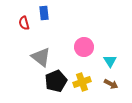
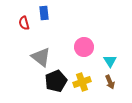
brown arrow: moved 1 px left, 2 px up; rotated 40 degrees clockwise
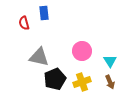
pink circle: moved 2 px left, 4 px down
gray triangle: moved 2 px left; rotated 25 degrees counterclockwise
black pentagon: moved 1 px left, 2 px up
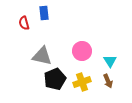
gray triangle: moved 3 px right, 1 px up
brown arrow: moved 2 px left, 1 px up
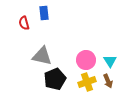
pink circle: moved 4 px right, 9 px down
yellow cross: moved 5 px right
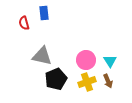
black pentagon: moved 1 px right
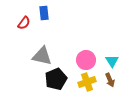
red semicircle: rotated 128 degrees counterclockwise
cyan triangle: moved 2 px right
brown arrow: moved 2 px right, 1 px up
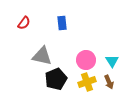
blue rectangle: moved 18 px right, 10 px down
brown arrow: moved 1 px left, 2 px down
